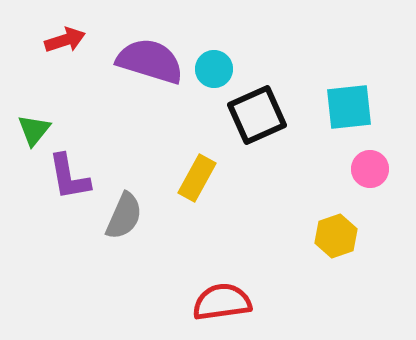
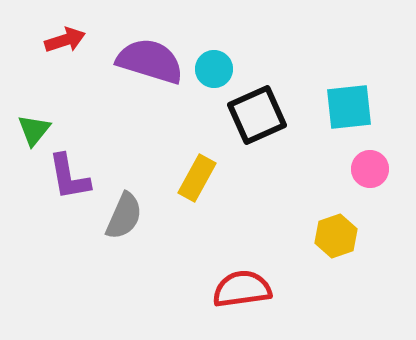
red semicircle: moved 20 px right, 13 px up
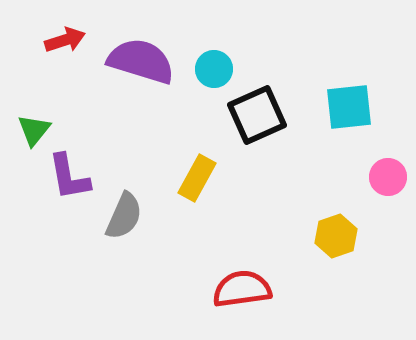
purple semicircle: moved 9 px left
pink circle: moved 18 px right, 8 px down
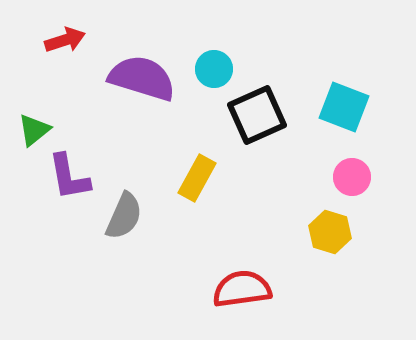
purple semicircle: moved 1 px right, 17 px down
cyan square: moved 5 px left; rotated 27 degrees clockwise
green triangle: rotated 12 degrees clockwise
pink circle: moved 36 px left
yellow hexagon: moved 6 px left, 4 px up; rotated 24 degrees counterclockwise
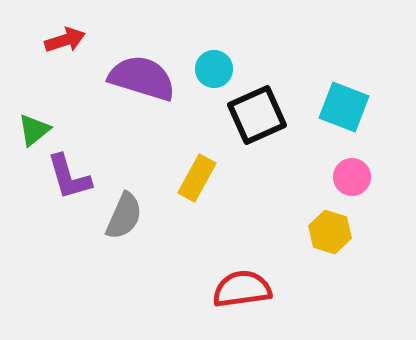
purple L-shape: rotated 6 degrees counterclockwise
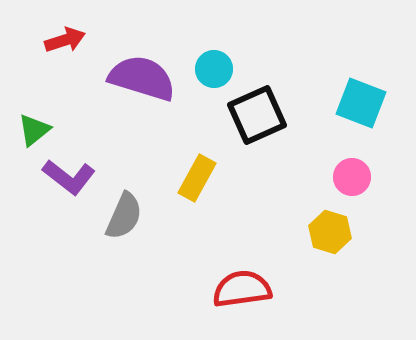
cyan square: moved 17 px right, 4 px up
purple L-shape: rotated 36 degrees counterclockwise
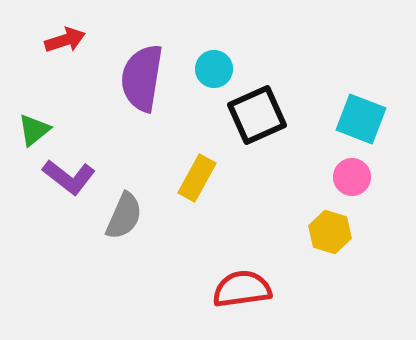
purple semicircle: rotated 98 degrees counterclockwise
cyan square: moved 16 px down
